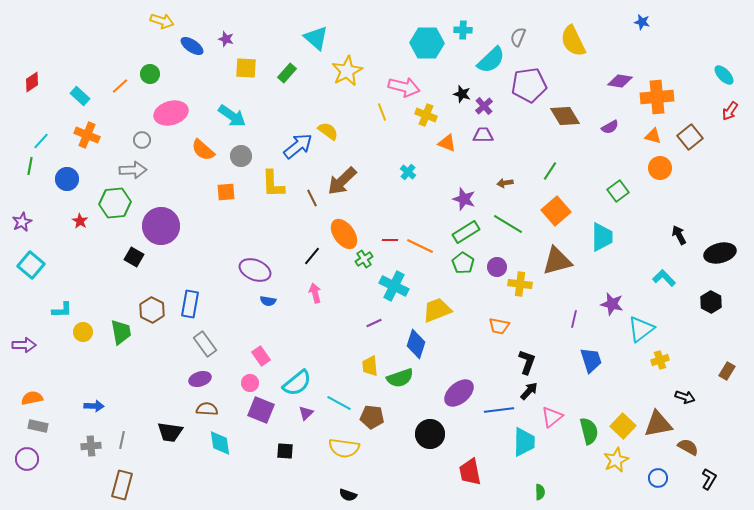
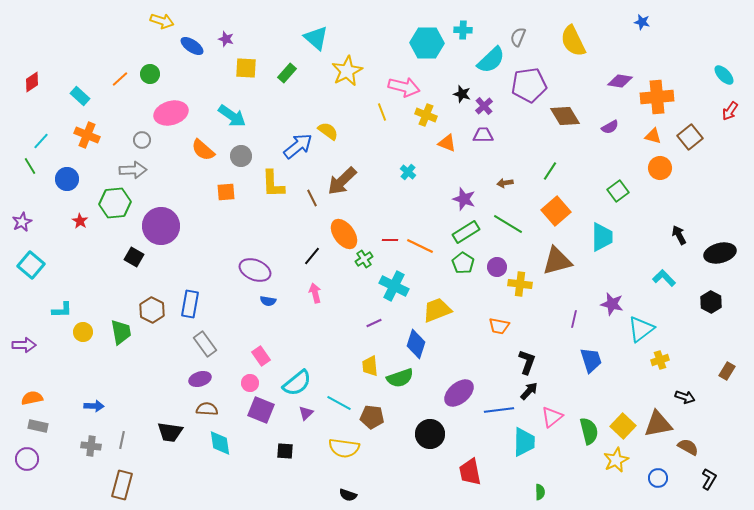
orange line at (120, 86): moved 7 px up
green line at (30, 166): rotated 42 degrees counterclockwise
gray cross at (91, 446): rotated 12 degrees clockwise
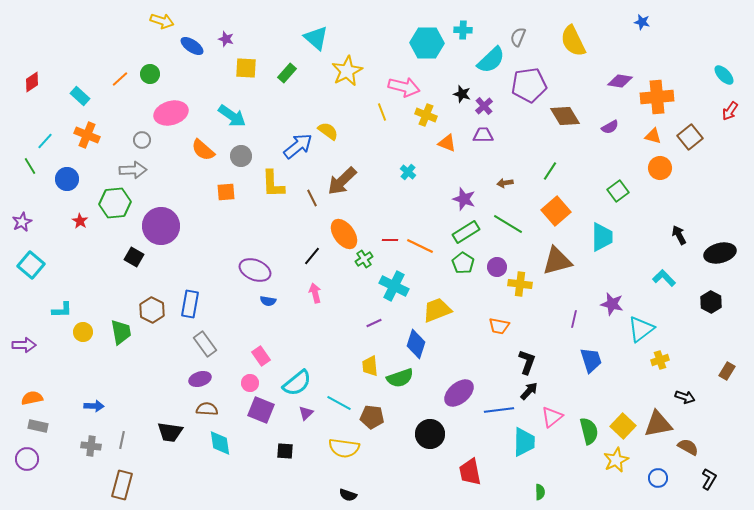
cyan line at (41, 141): moved 4 px right
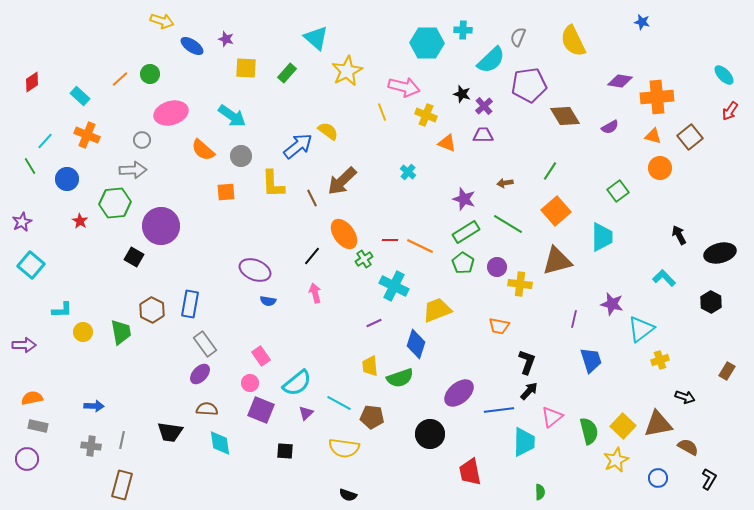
purple ellipse at (200, 379): moved 5 px up; rotated 30 degrees counterclockwise
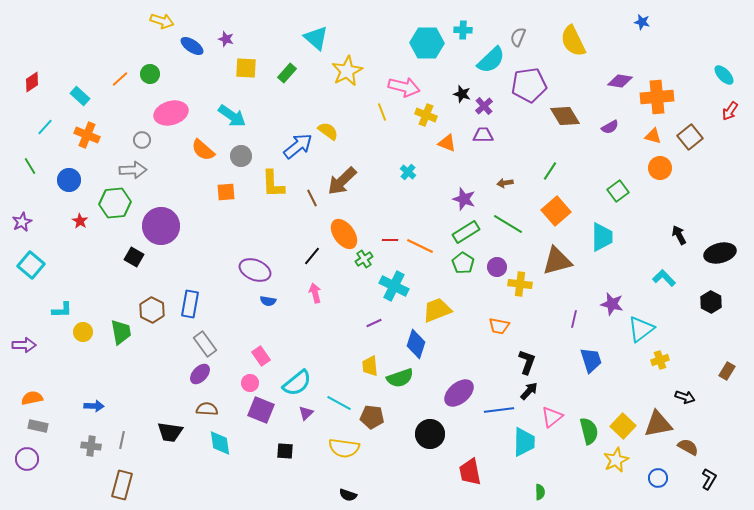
cyan line at (45, 141): moved 14 px up
blue circle at (67, 179): moved 2 px right, 1 px down
